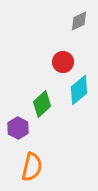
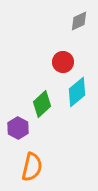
cyan diamond: moved 2 px left, 2 px down
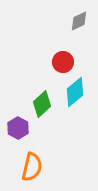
cyan diamond: moved 2 px left
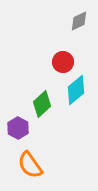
cyan diamond: moved 1 px right, 2 px up
orange semicircle: moved 2 px left, 2 px up; rotated 132 degrees clockwise
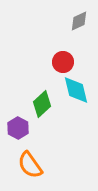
cyan diamond: rotated 64 degrees counterclockwise
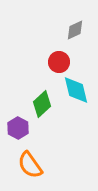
gray diamond: moved 4 px left, 9 px down
red circle: moved 4 px left
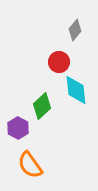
gray diamond: rotated 25 degrees counterclockwise
cyan diamond: rotated 8 degrees clockwise
green diamond: moved 2 px down
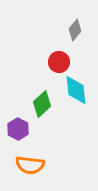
green diamond: moved 2 px up
purple hexagon: moved 1 px down
orange semicircle: rotated 48 degrees counterclockwise
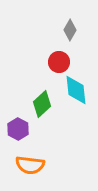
gray diamond: moved 5 px left; rotated 10 degrees counterclockwise
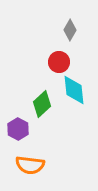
cyan diamond: moved 2 px left
